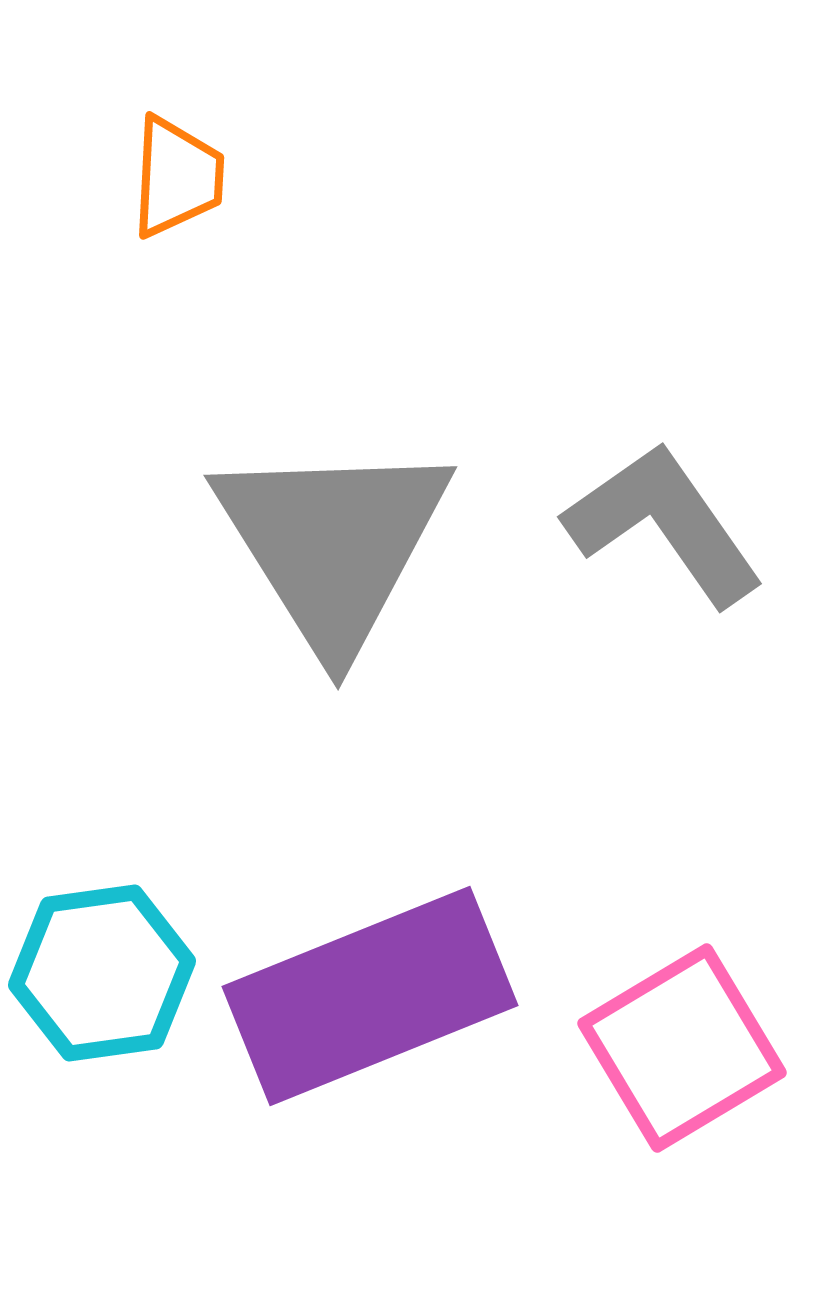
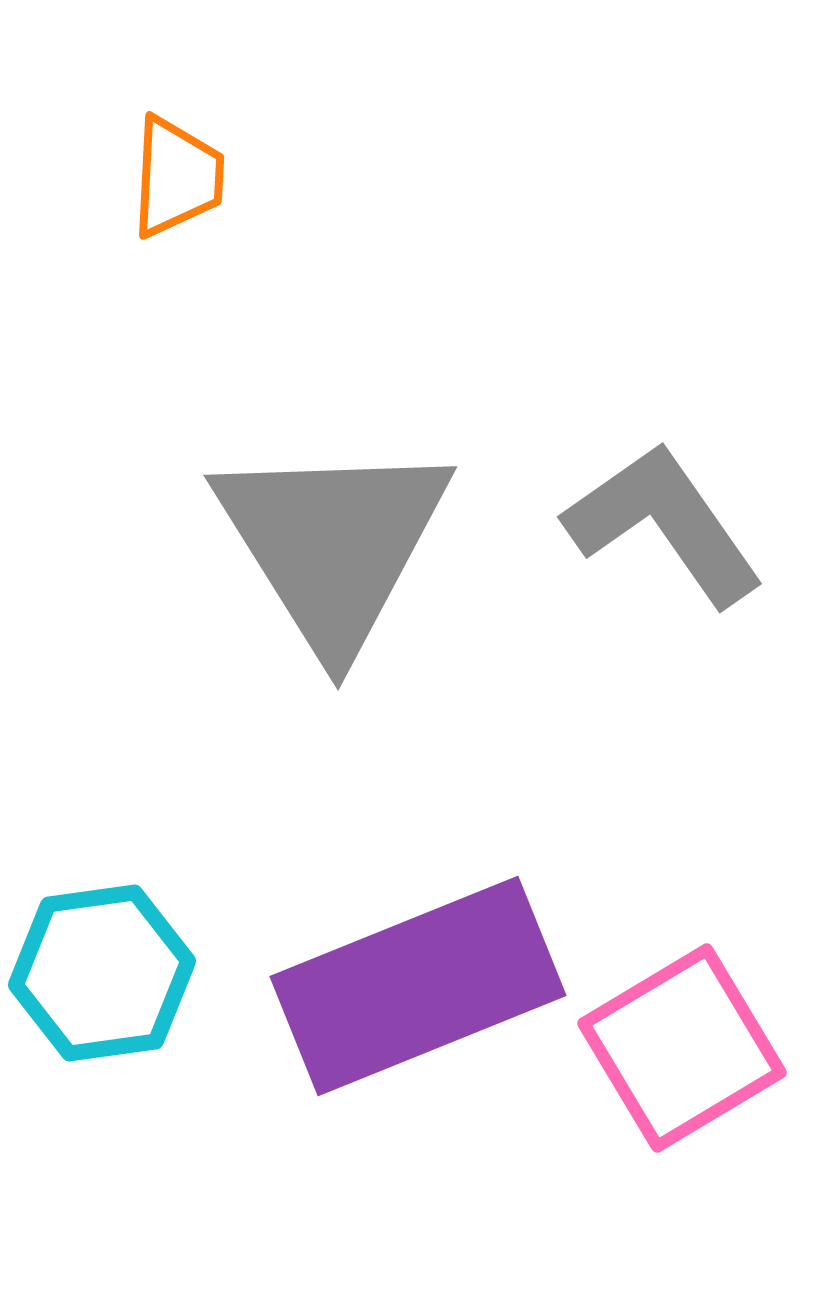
purple rectangle: moved 48 px right, 10 px up
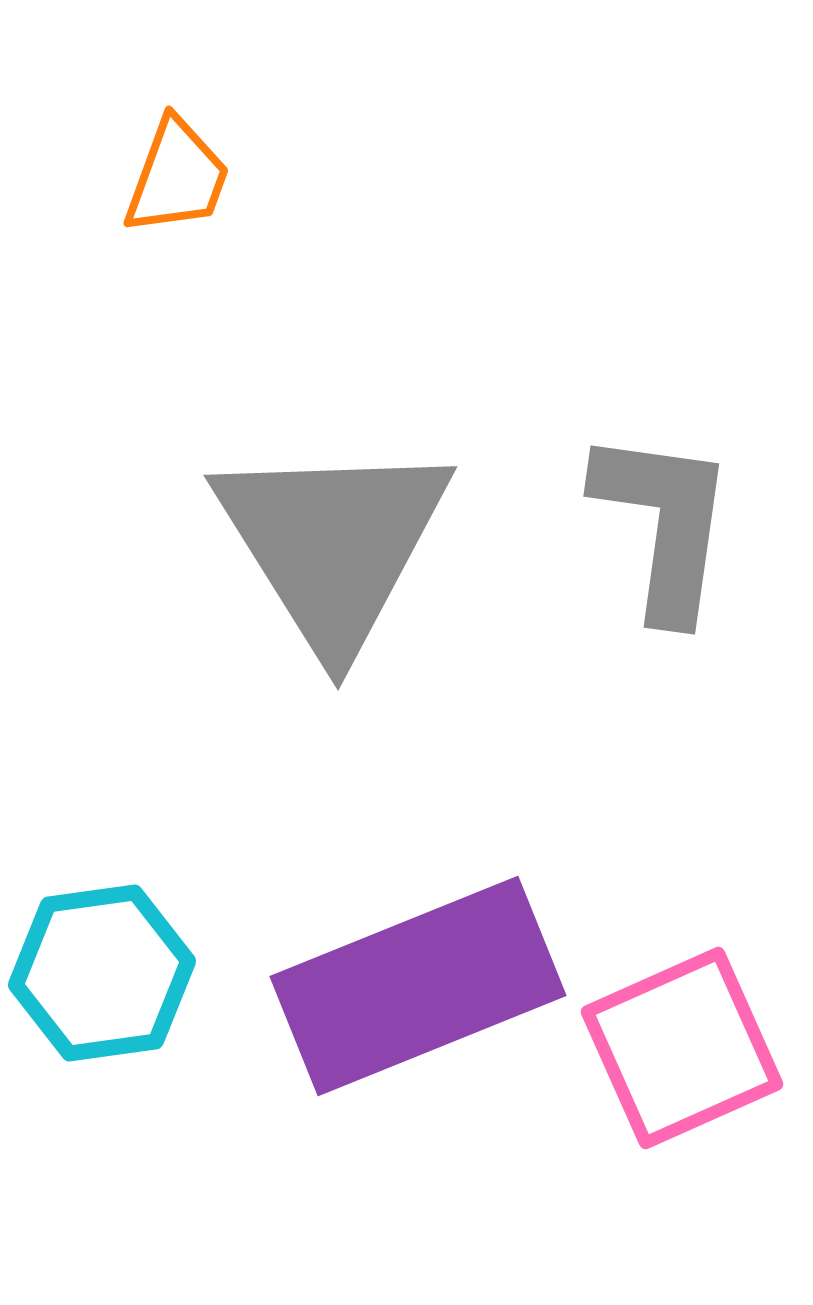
orange trapezoid: rotated 17 degrees clockwise
gray L-shape: rotated 43 degrees clockwise
pink square: rotated 7 degrees clockwise
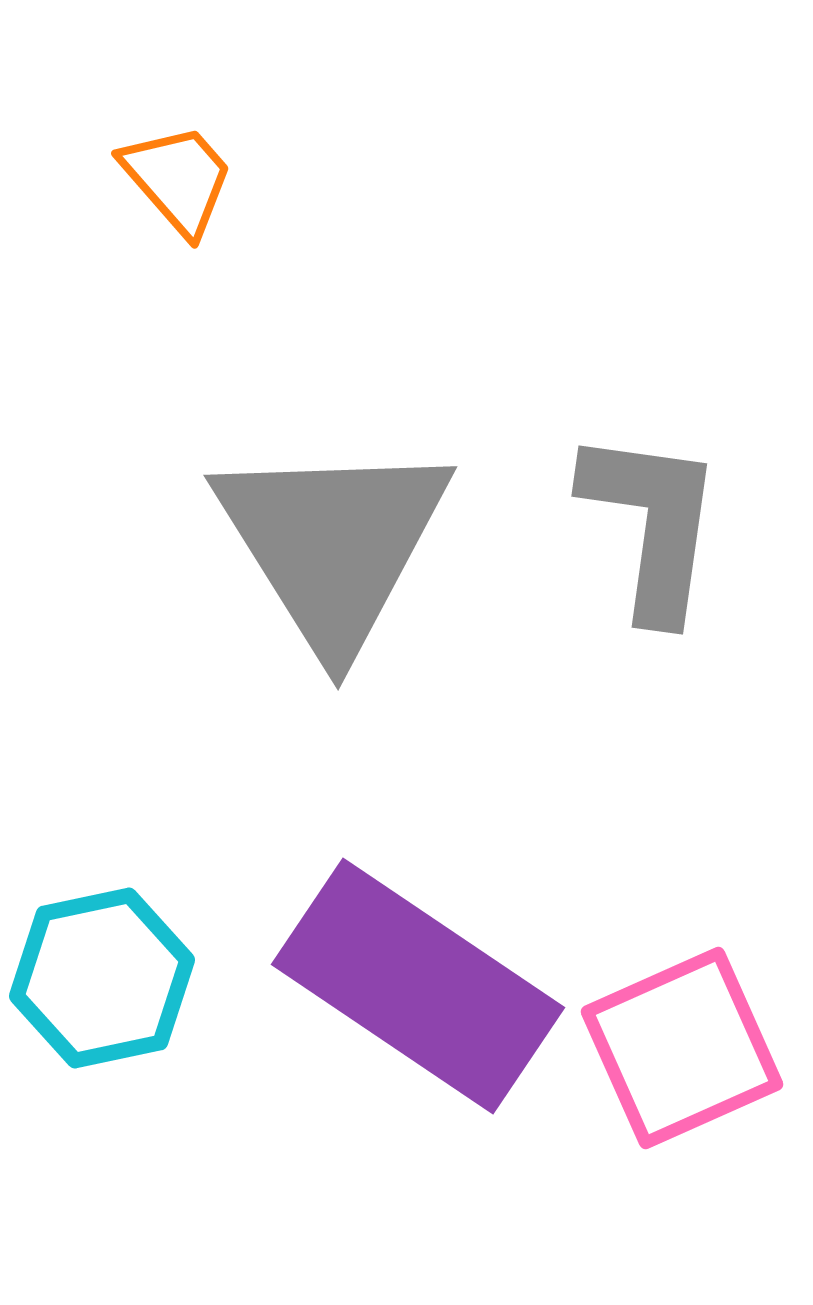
orange trapezoid: moved 1 px right, 2 px down; rotated 61 degrees counterclockwise
gray L-shape: moved 12 px left
cyan hexagon: moved 5 px down; rotated 4 degrees counterclockwise
purple rectangle: rotated 56 degrees clockwise
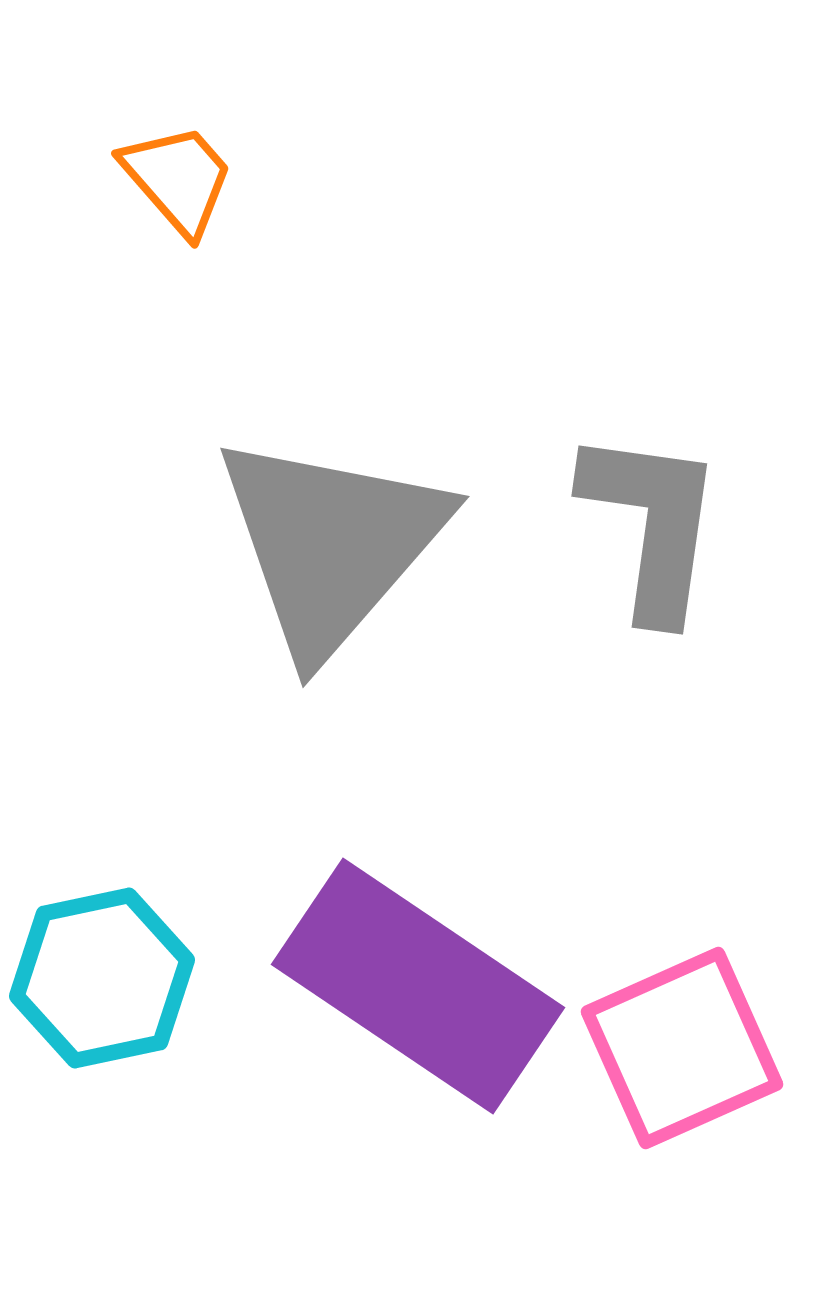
gray triangle: moved 2 px left; rotated 13 degrees clockwise
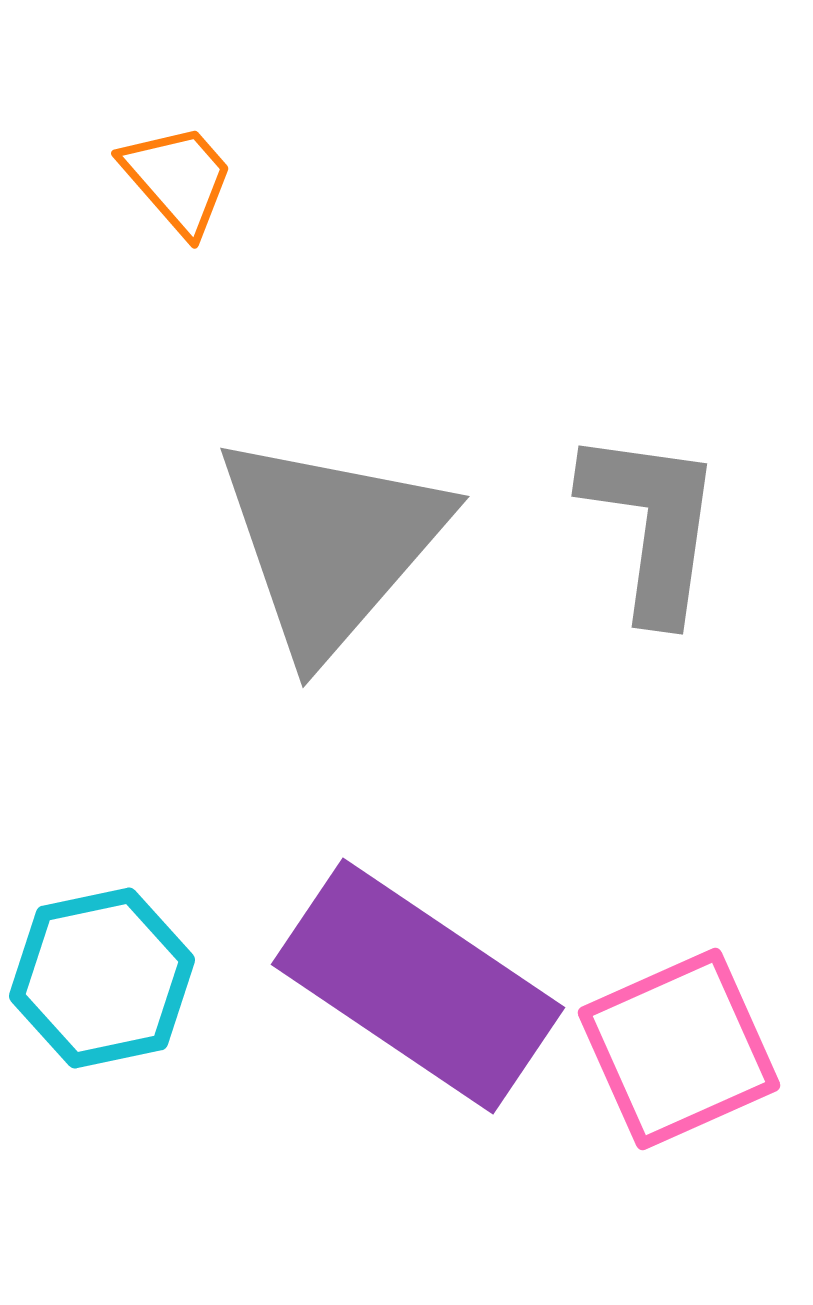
pink square: moved 3 px left, 1 px down
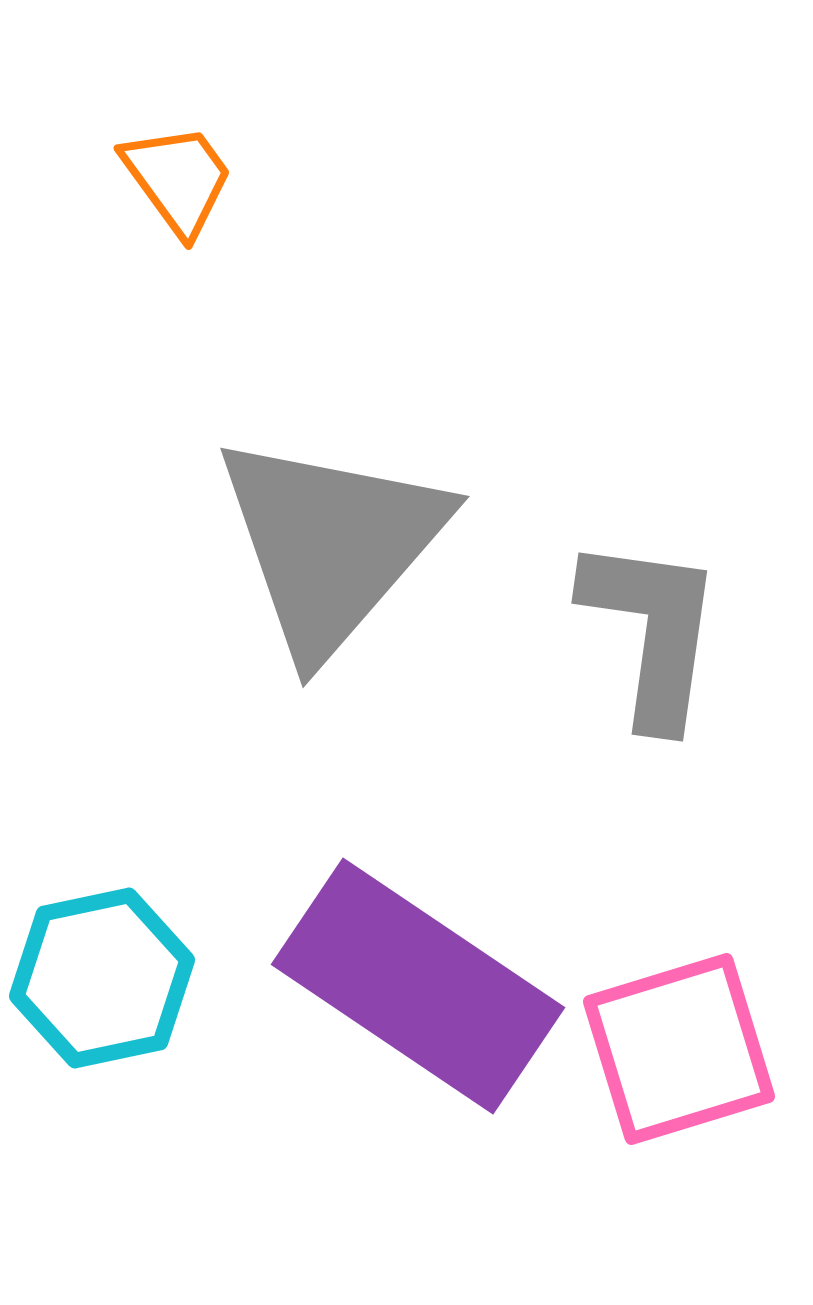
orange trapezoid: rotated 5 degrees clockwise
gray L-shape: moved 107 px down
pink square: rotated 7 degrees clockwise
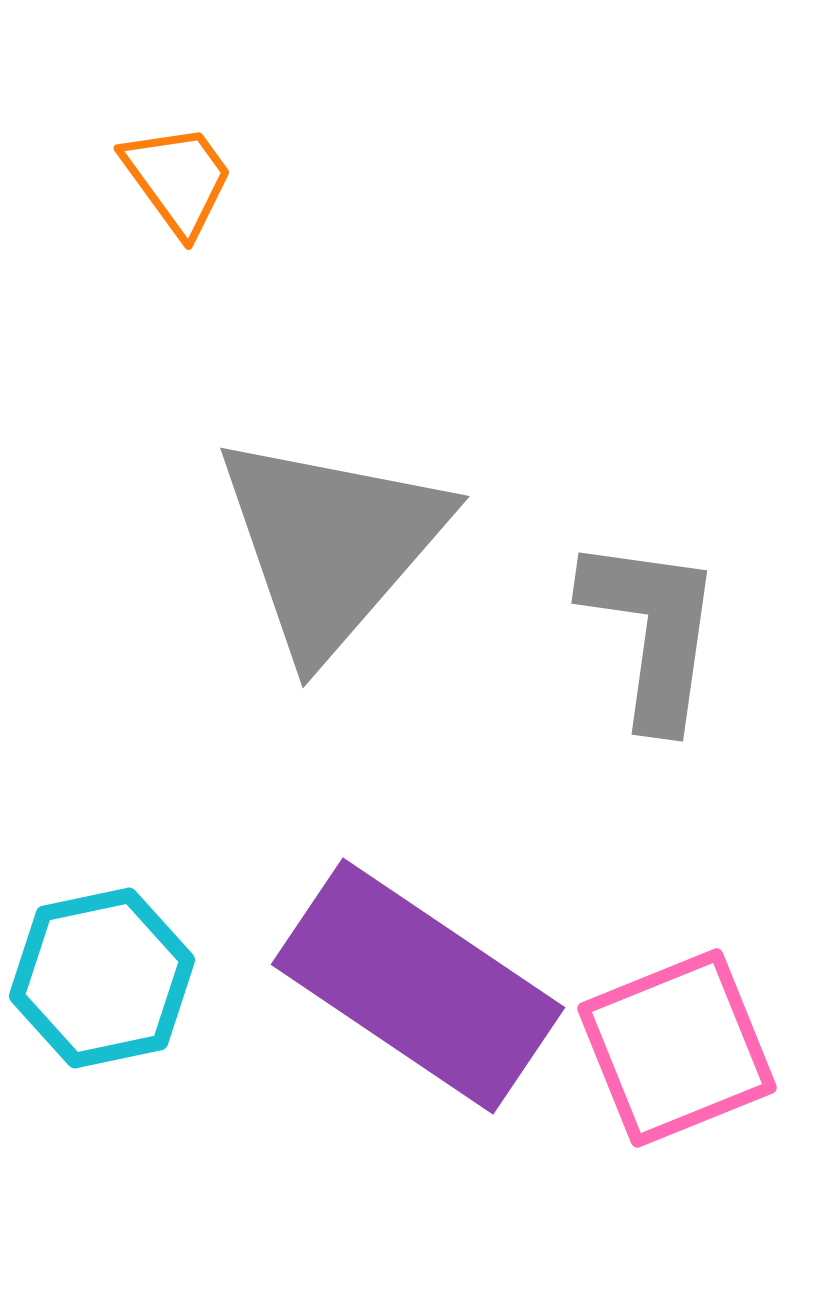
pink square: moved 2 px left, 1 px up; rotated 5 degrees counterclockwise
